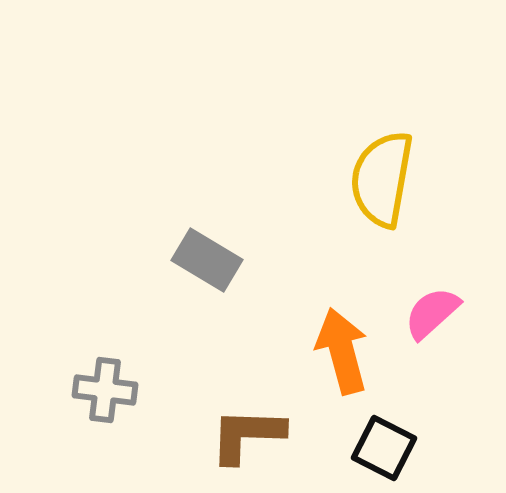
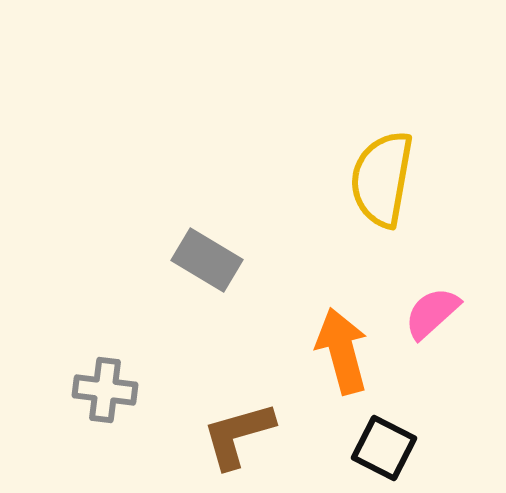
brown L-shape: moved 9 px left; rotated 18 degrees counterclockwise
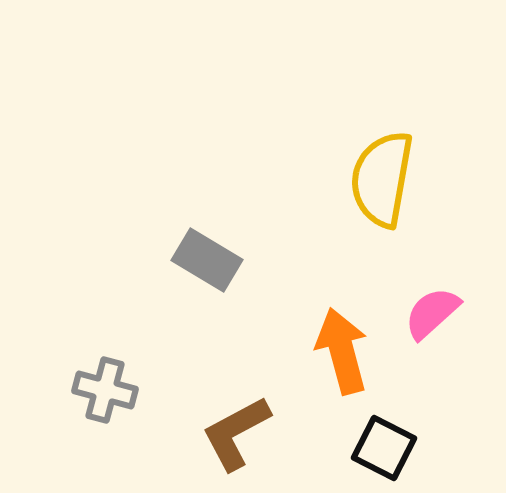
gray cross: rotated 8 degrees clockwise
brown L-shape: moved 2 px left, 2 px up; rotated 12 degrees counterclockwise
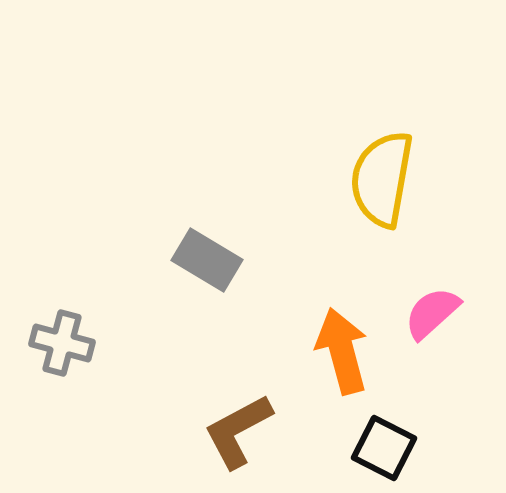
gray cross: moved 43 px left, 47 px up
brown L-shape: moved 2 px right, 2 px up
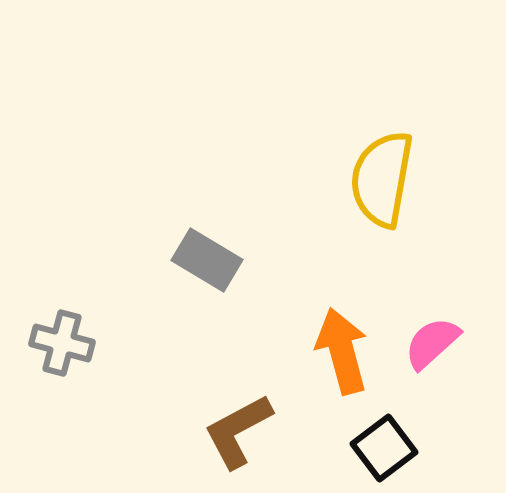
pink semicircle: moved 30 px down
black square: rotated 26 degrees clockwise
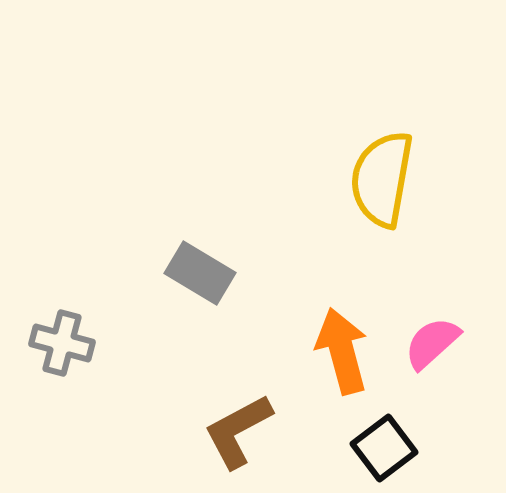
gray rectangle: moved 7 px left, 13 px down
